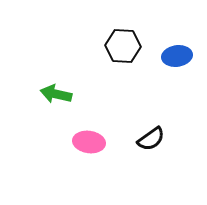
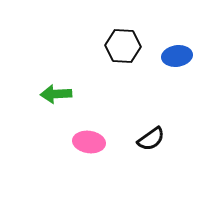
green arrow: rotated 16 degrees counterclockwise
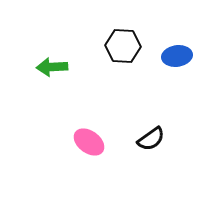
green arrow: moved 4 px left, 27 px up
pink ellipse: rotated 28 degrees clockwise
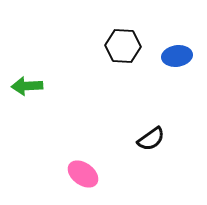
green arrow: moved 25 px left, 19 px down
pink ellipse: moved 6 px left, 32 px down
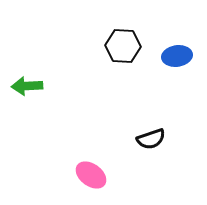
black semicircle: rotated 16 degrees clockwise
pink ellipse: moved 8 px right, 1 px down
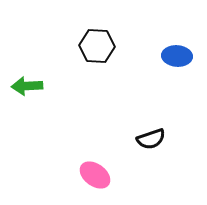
black hexagon: moved 26 px left
blue ellipse: rotated 12 degrees clockwise
pink ellipse: moved 4 px right
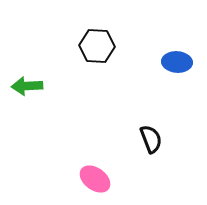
blue ellipse: moved 6 px down
black semicircle: rotated 92 degrees counterclockwise
pink ellipse: moved 4 px down
